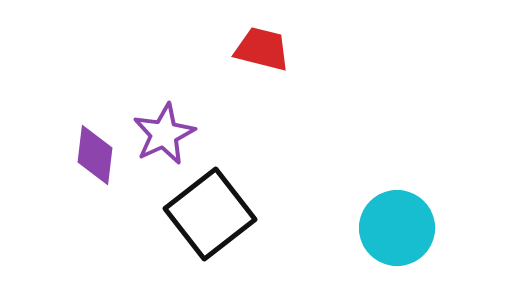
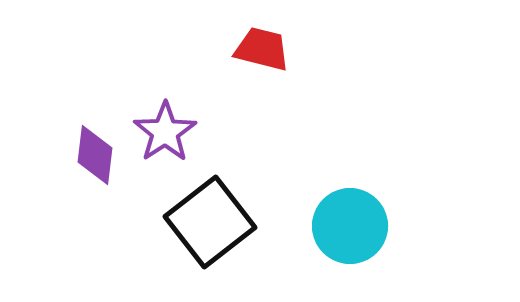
purple star: moved 1 px right, 2 px up; rotated 8 degrees counterclockwise
black square: moved 8 px down
cyan circle: moved 47 px left, 2 px up
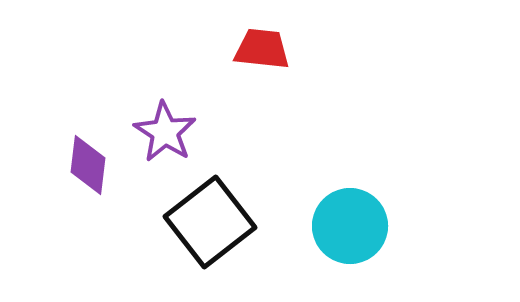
red trapezoid: rotated 8 degrees counterclockwise
purple star: rotated 6 degrees counterclockwise
purple diamond: moved 7 px left, 10 px down
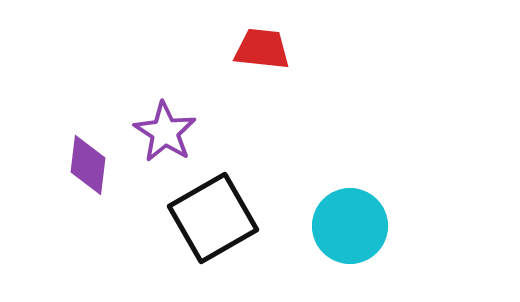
black square: moved 3 px right, 4 px up; rotated 8 degrees clockwise
